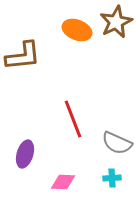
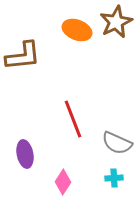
purple ellipse: rotated 28 degrees counterclockwise
cyan cross: moved 2 px right
pink diamond: rotated 60 degrees counterclockwise
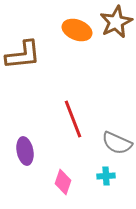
brown L-shape: moved 1 px up
purple ellipse: moved 3 px up
cyan cross: moved 8 px left, 2 px up
pink diamond: rotated 15 degrees counterclockwise
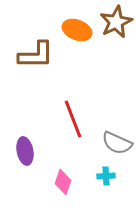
brown L-shape: moved 13 px right; rotated 6 degrees clockwise
